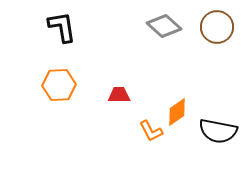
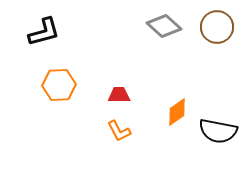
black L-shape: moved 18 px left, 5 px down; rotated 84 degrees clockwise
orange L-shape: moved 32 px left
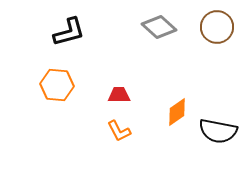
gray diamond: moved 5 px left, 1 px down
black L-shape: moved 25 px right
orange hexagon: moved 2 px left; rotated 8 degrees clockwise
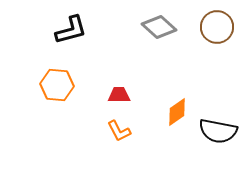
black L-shape: moved 2 px right, 2 px up
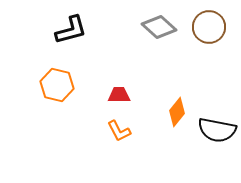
brown circle: moved 8 px left
orange hexagon: rotated 8 degrees clockwise
orange diamond: rotated 16 degrees counterclockwise
black semicircle: moved 1 px left, 1 px up
